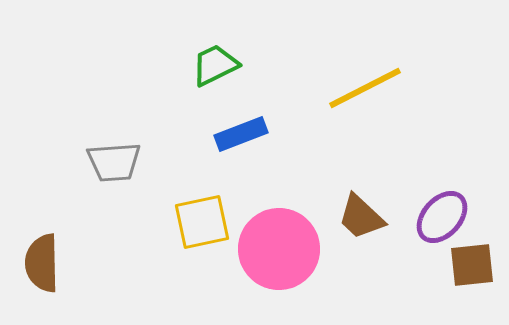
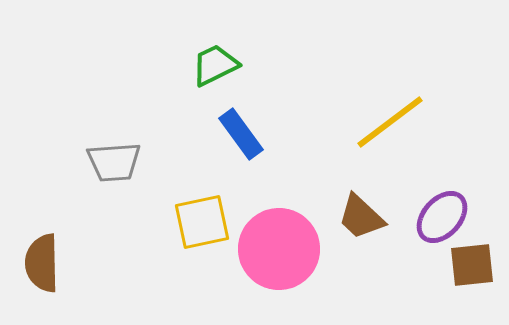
yellow line: moved 25 px right, 34 px down; rotated 10 degrees counterclockwise
blue rectangle: rotated 75 degrees clockwise
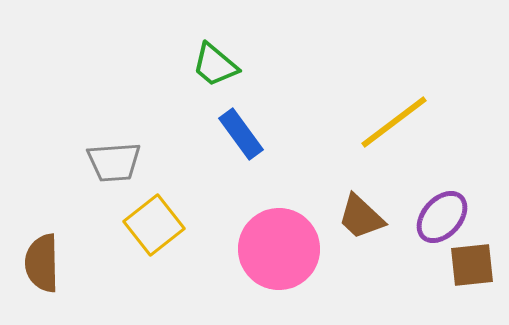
green trapezoid: rotated 114 degrees counterclockwise
yellow line: moved 4 px right
yellow square: moved 48 px left, 3 px down; rotated 26 degrees counterclockwise
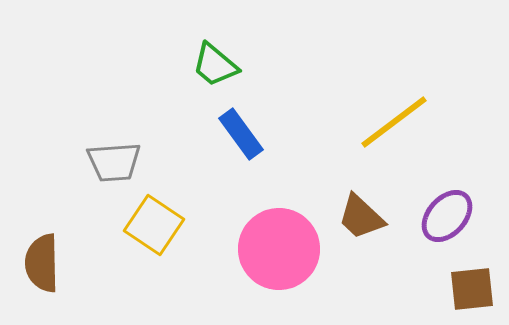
purple ellipse: moved 5 px right, 1 px up
yellow square: rotated 18 degrees counterclockwise
brown square: moved 24 px down
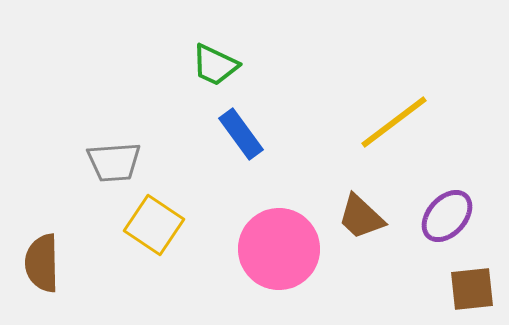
green trapezoid: rotated 15 degrees counterclockwise
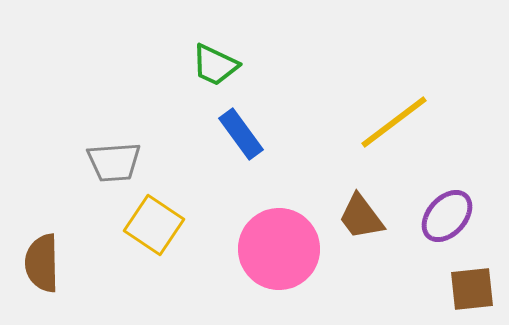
brown trapezoid: rotated 10 degrees clockwise
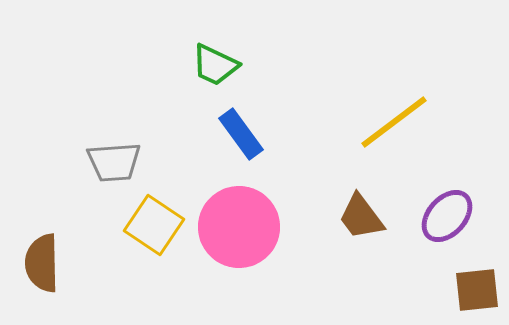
pink circle: moved 40 px left, 22 px up
brown square: moved 5 px right, 1 px down
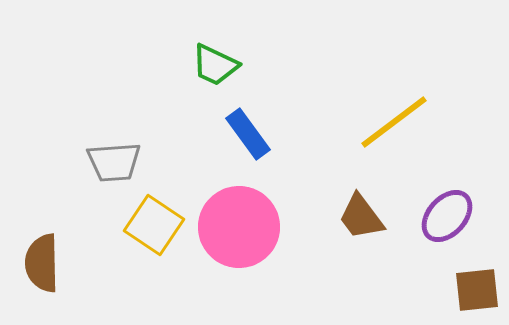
blue rectangle: moved 7 px right
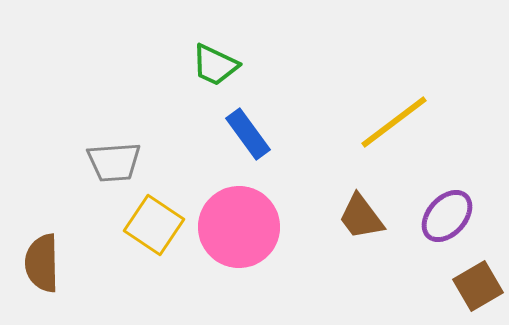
brown square: moved 1 px right, 4 px up; rotated 24 degrees counterclockwise
